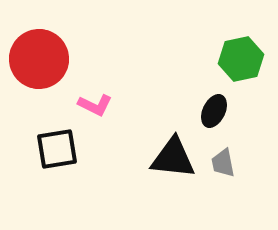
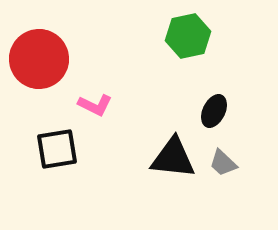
green hexagon: moved 53 px left, 23 px up
gray trapezoid: rotated 36 degrees counterclockwise
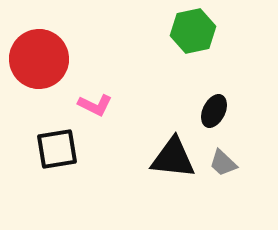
green hexagon: moved 5 px right, 5 px up
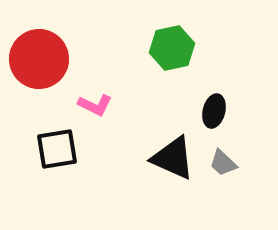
green hexagon: moved 21 px left, 17 px down
black ellipse: rotated 12 degrees counterclockwise
black triangle: rotated 18 degrees clockwise
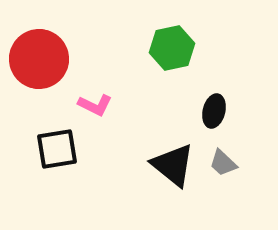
black triangle: moved 7 px down; rotated 15 degrees clockwise
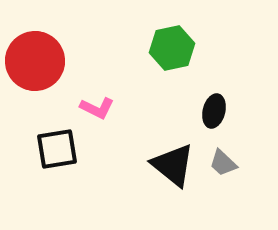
red circle: moved 4 px left, 2 px down
pink L-shape: moved 2 px right, 3 px down
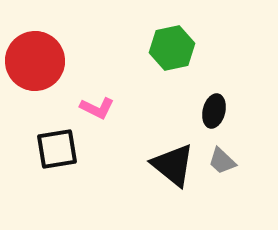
gray trapezoid: moved 1 px left, 2 px up
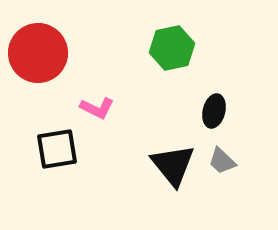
red circle: moved 3 px right, 8 px up
black triangle: rotated 12 degrees clockwise
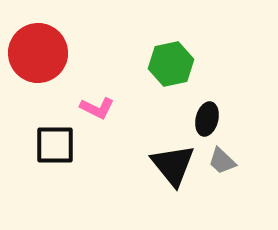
green hexagon: moved 1 px left, 16 px down
black ellipse: moved 7 px left, 8 px down
black square: moved 2 px left, 4 px up; rotated 9 degrees clockwise
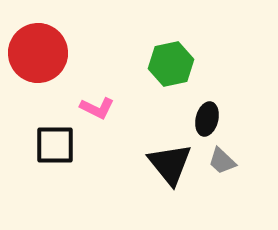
black triangle: moved 3 px left, 1 px up
